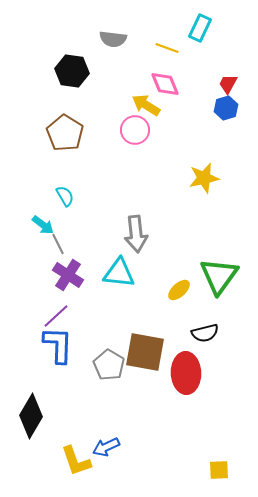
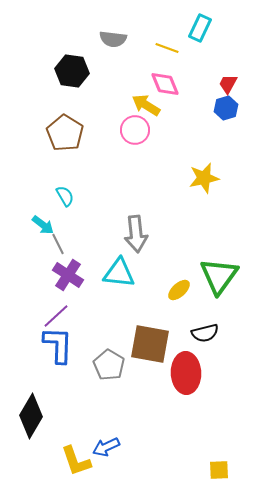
brown square: moved 5 px right, 8 px up
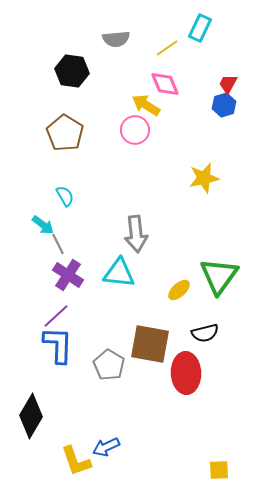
gray semicircle: moved 3 px right; rotated 12 degrees counterclockwise
yellow line: rotated 55 degrees counterclockwise
blue hexagon: moved 2 px left, 3 px up
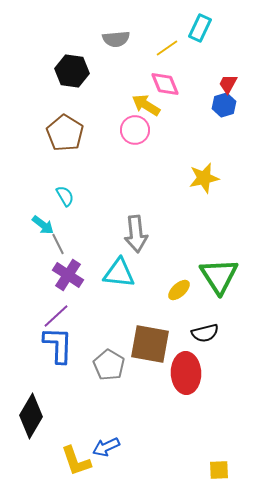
green triangle: rotated 9 degrees counterclockwise
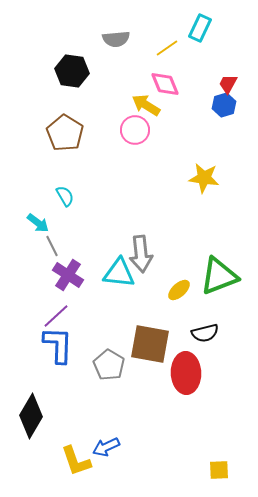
yellow star: rotated 20 degrees clockwise
cyan arrow: moved 5 px left, 2 px up
gray arrow: moved 5 px right, 20 px down
gray line: moved 6 px left, 2 px down
green triangle: rotated 42 degrees clockwise
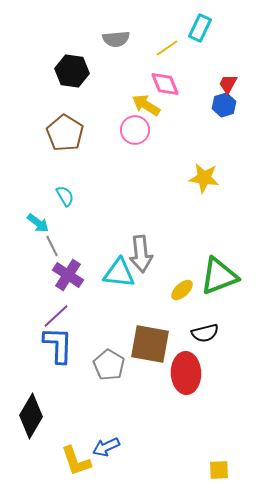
yellow ellipse: moved 3 px right
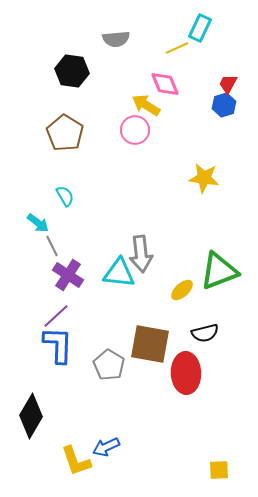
yellow line: moved 10 px right; rotated 10 degrees clockwise
green triangle: moved 5 px up
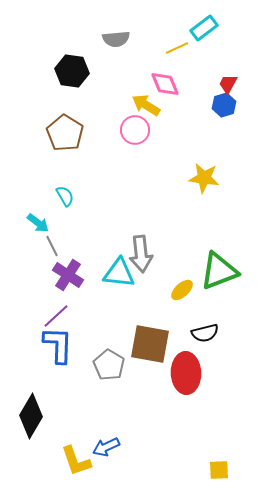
cyan rectangle: moved 4 px right; rotated 28 degrees clockwise
